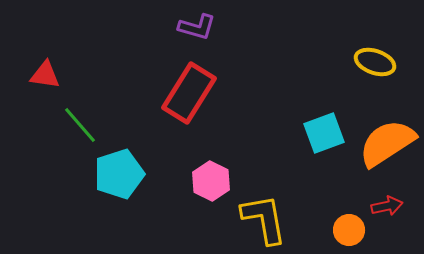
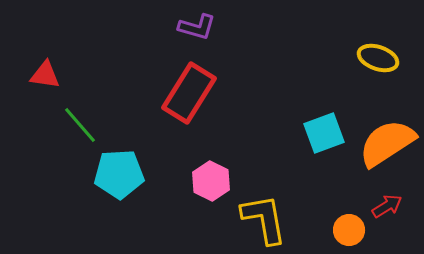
yellow ellipse: moved 3 px right, 4 px up
cyan pentagon: rotated 15 degrees clockwise
red arrow: rotated 20 degrees counterclockwise
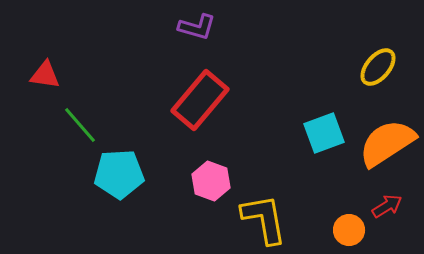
yellow ellipse: moved 9 px down; rotated 69 degrees counterclockwise
red rectangle: moved 11 px right, 7 px down; rotated 8 degrees clockwise
pink hexagon: rotated 6 degrees counterclockwise
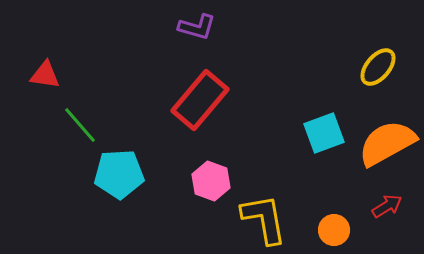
orange semicircle: rotated 4 degrees clockwise
orange circle: moved 15 px left
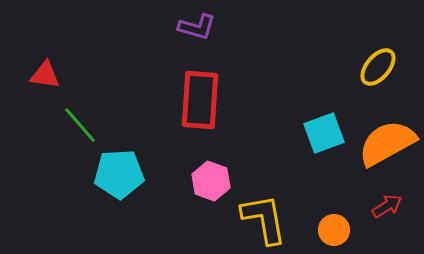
red rectangle: rotated 36 degrees counterclockwise
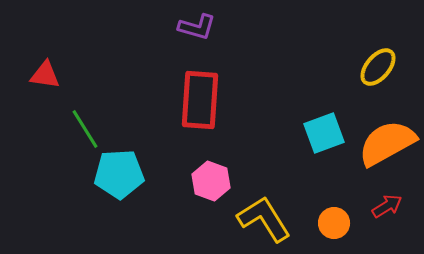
green line: moved 5 px right, 4 px down; rotated 9 degrees clockwise
yellow L-shape: rotated 22 degrees counterclockwise
orange circle: moved 7 px up
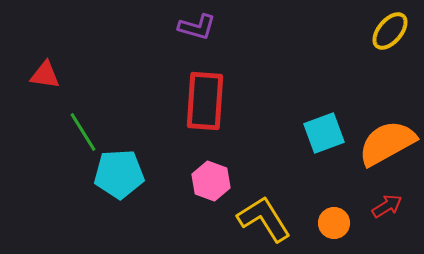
yellow ellipse: moved 12 px right, 36 px up
red rectangle: moved 5 px right, 1 px down
green line: moved 2 px left, 3 px down
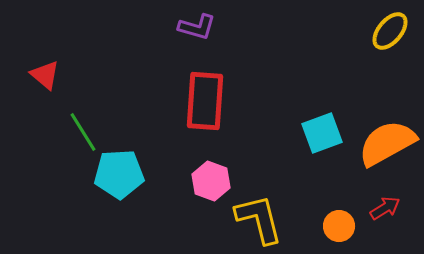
red triangle: rotated 32 degrees clockwise
cyan square: moved 2 px left
red arrow: moved 2 px left, 2 px down
yellow L-shape: moved 5 px left; rotated 18 degrees clockwise
orange circle: moved 5 px right, 3 px down
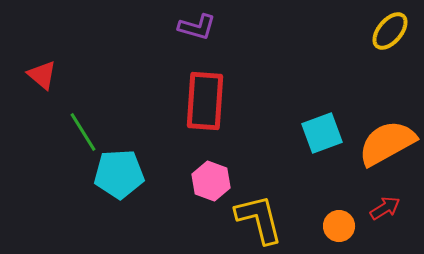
red triangle: moved 3 px left
